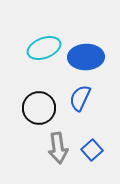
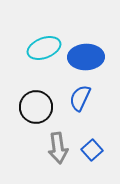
black circle: moved 3 px left, 1 px up
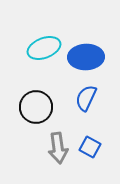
blue semicircle: moved 6 px right
blue square: moved 2 px left, 3 px up; rotated 20 degrees counterclockwise
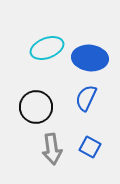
cyan ellipse: moved 3 px right
blue ellipse: moved 4 px right, 1 px down; rotated 8 degrees clockwise
gray arrow: moved 6 px left, 1 px down
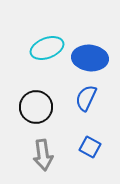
gray arrow: moved 9 px left, 6 px down
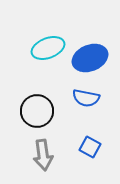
cyan ellipse: moved 1 px right
blue ellipse: rotated 28 degrees counterclockwise
blue semicircle: rotated 104 degrees counterclockwise
black circle: moved 1 px right, 4 px down
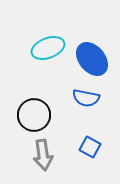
blue ellipse: moved 2 px right, 1 px down; rotated 72 degrees clockwise
black circle: moved 3 px left, 4 px down
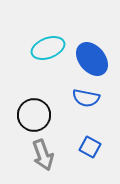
gray arrow: rotated 12 degrees counterclockwise
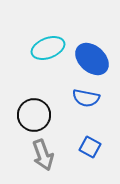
blue ellipse: rotated 8 degrees counterclockwise
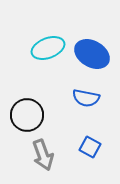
blue ellipse: moved 5 px up; rotated 12 degrees counterclockwise
black circle: moved 7 px left
